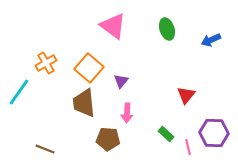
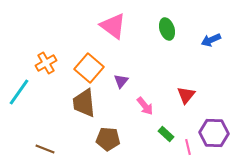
pink arrow: moved 18 px right, 7 px up; rotated 42 degrees counterclockwise
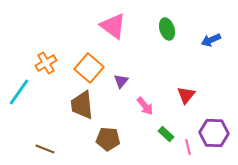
brown trapezoid: moved 2 px left, 2 px down
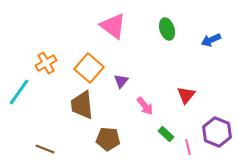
purple hexagon: moved 3 px right, 1 px up; rotated 20 degrees clockwise
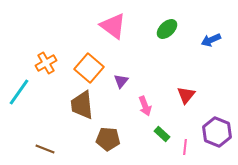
green ellipse: rotated 65 degrees clockwise
pink arrow: rotated 18 degrees clockwise
green rectangle: moved 4 px left
pink line: moved 3 px left; rotated 21 degrees clockwise
